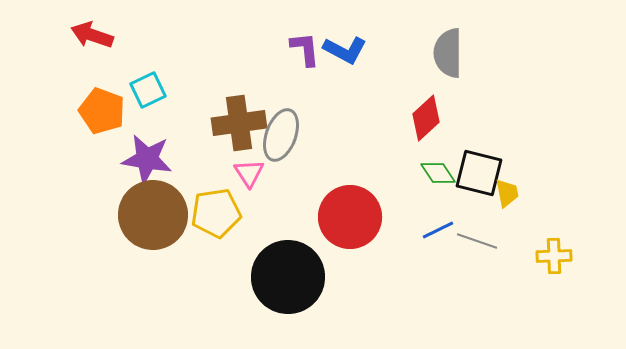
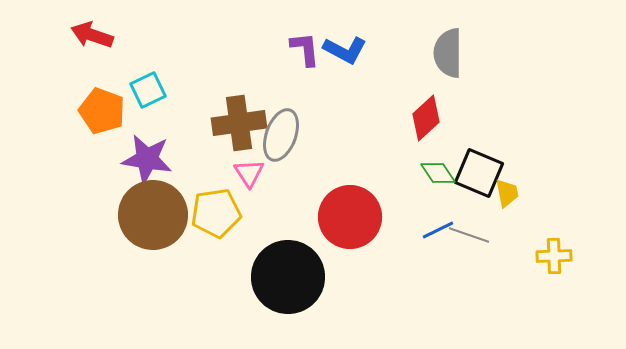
black square: rotated 9 degrees clockwise
gray line: moved 8 px left, 6 px up
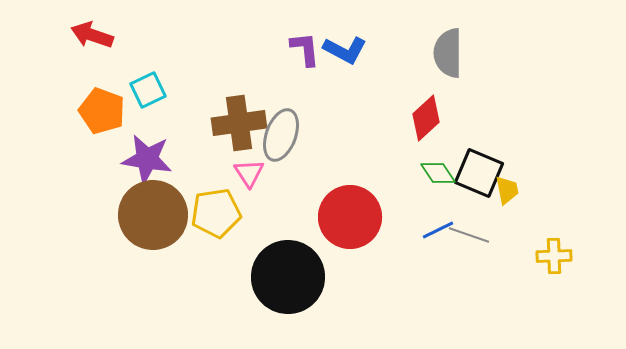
yellow trapezoid: moved 3 px up
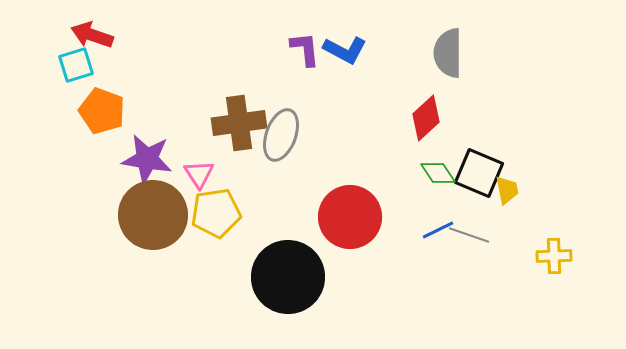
cyan square: moved 72 px left, 25 px up; rotated 9 degrees clockwise
pink triangle: moved 50 px left, 1 px down
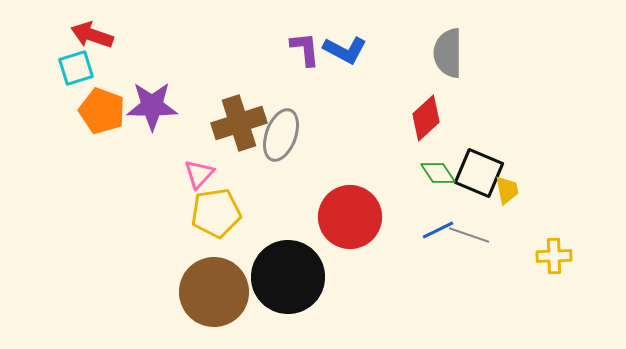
cyan square: moved 3 px down
brown cross: rotated 10 degrees counterclockwise
purple star: moved 5 px right, 53 px up; rotated 9 degrees counterclockwise
pink triangle: rotated 16 degrees clockwise
brown circle: moved 61 px right, 77 px down
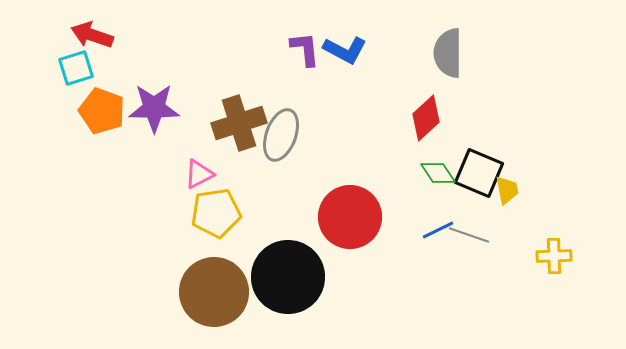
purple star: moved 2 px right, 2 px down
pink triangle: rotated 20 degrees clockwise
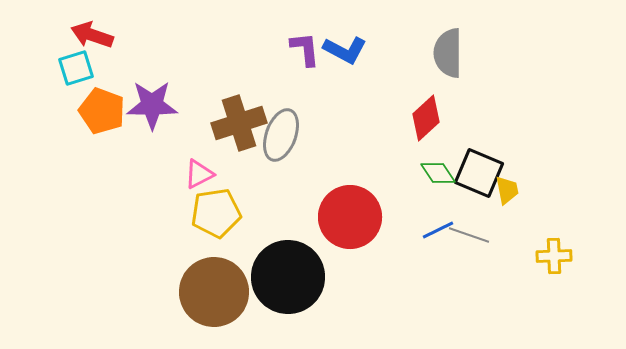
purple star: moved 2 px left, 3 px up
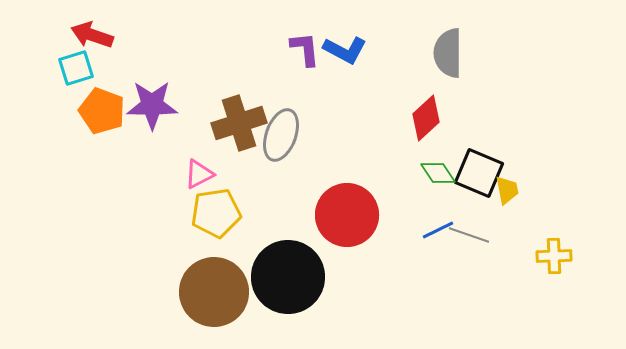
red circle: moved 3 px left, 2 px up
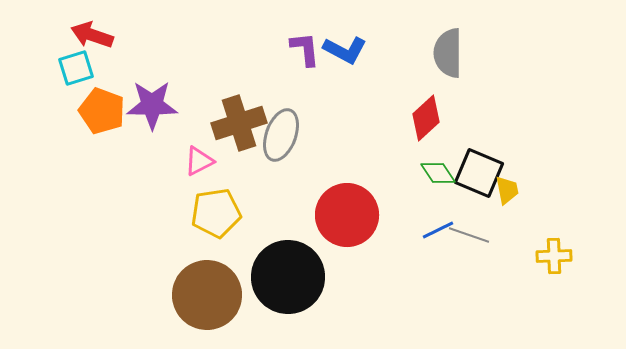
pink triangle: moved 13 px up
brown circle: moved 7 px left, 3 px down
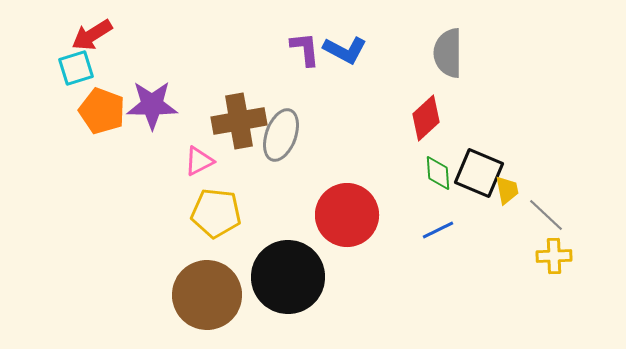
red arrow: rotated 51 degrees counterclockwise
brown cross: moved 2 px up; rotated 8 degrees clockwise
green diamond: rotated 30 degrees clockwise
yellow pentagon: rotated 15 degrees clockwise
gray line: moved 77 px right, 20 px up; rotated 24 degrees clockwise
